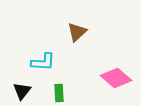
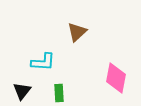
pink diamond: rotated 60 degrees clockwise
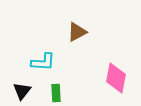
brown triangle: rotated 15 degrees clockwise
green rectangle: moved 3 px left
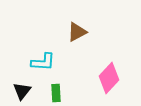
pink diamond: moved 7 px left; rotated 32 degrees clockwise
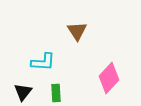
brown triangle: moved 1 px up; rotated 35 degrees counterclockwise
black triangle: moved 1 px right, 1 px down
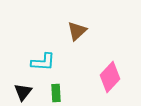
brown triangle: rotated 20 degrees clockwise
pink diamond: moved 1 px right, 1 px up
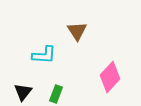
brown triangle: rotated 20 degrees counterclockwise
cyan L-shape: moved 1 px right, 7 px up
green rectangle: moved 1 px down; rotated 24 degrees clockwise
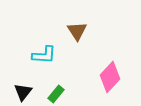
green rectangle: rotated 18 degrees clockwise
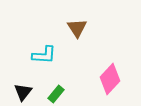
brown triangle: moved 3 px up
pink diamond: moved 2 px down
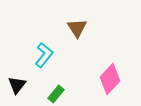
cyan L-shape: rotated 55 degrees counterclockwise
black triangle: moved 6 px left, 7 px up
